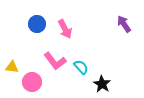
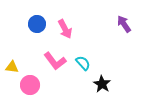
cyan semicircle: moved 2 px right, 4 px up
pink circle: moved 2 px left, 3 px down
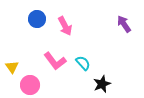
blue circle: moved 5 px up
pink arrow: moved 3 px up
yellow triangle: rotated 48 degrees clockwise
black star: rotated 18 degrees clockwise
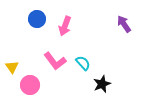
pink arrow: rotated 48 degrees clockwise
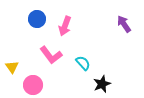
pink L-shape: moved 4 px left, 6 px up
pink circle: moved 3 px right
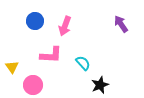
blue circle: moved 2 px left, 2 px down
purple arrow: moved 3 px left
pink L-shape: rotated 50 degrees counterclockwise
black star: moved 2 px left, 1 px down
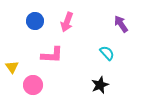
pink arrow: moved 2 px right, 4 px up
pink L-shape: moved 1 px right
cyan semicircle: moved 24 px right, 10 px up
